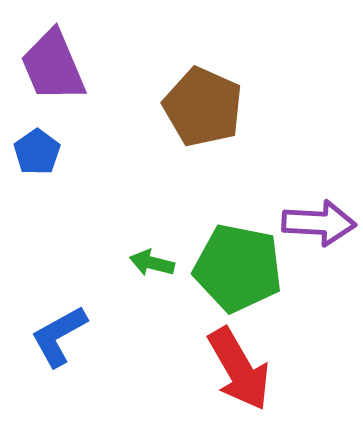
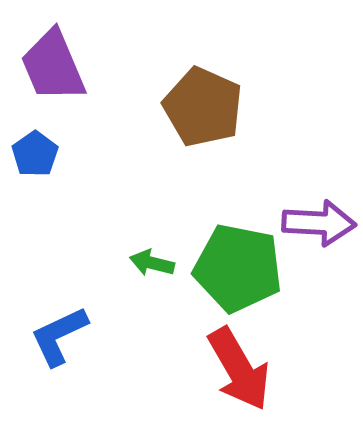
blue pentagon: moved 2 px left, 2 px down
blue L-shape: rotated 4 degrees clockwise
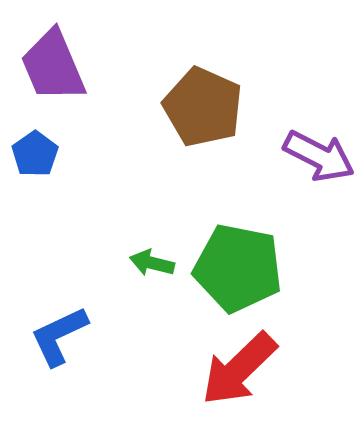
purple arrow: moved 67 px up; rotated 24 degrees clockwise
red arrow: rotated 76 degrees clockwise
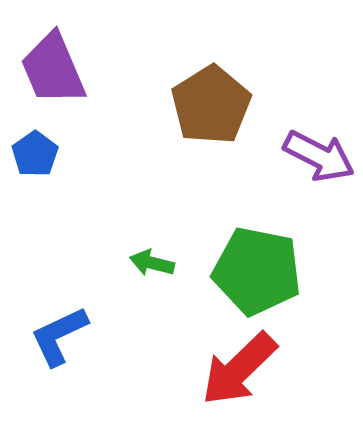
purple trapezoid: moved 3 px down
brown pentagon: moved 8 px right, 2 px up; rotated 16 degrees clockwise
green pentagon: moved 19 px right, 3 px down
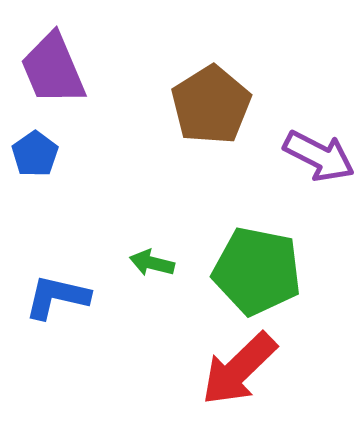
blue L-shape: moved 2 px left, 39 px up; rotated 38 degrees clockwise
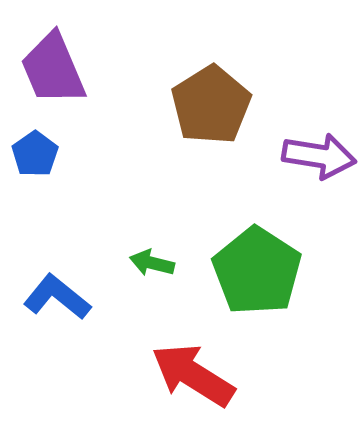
purple arrow: rotated 18 degrees counterclockwise
green pentagon: rotated 22 degrees clockwise
blue L-shape: rotated 26 degrees clockwise
red arrow: moved 46 px left, 6 px down; rotated 76 degrees clockwise
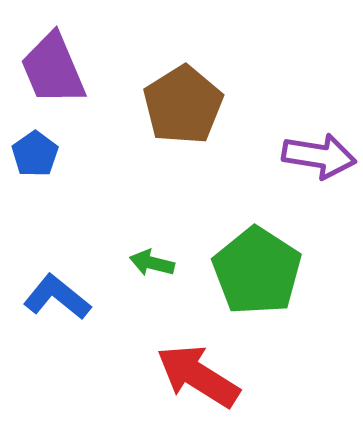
brown pentagon: moved 28 px left
red arrow: moved 5 px right, 1 px down
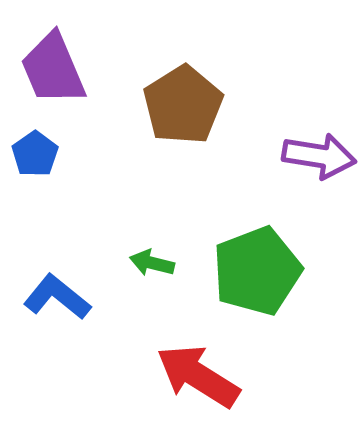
green pentagon: rotated 18 degrees clockwise
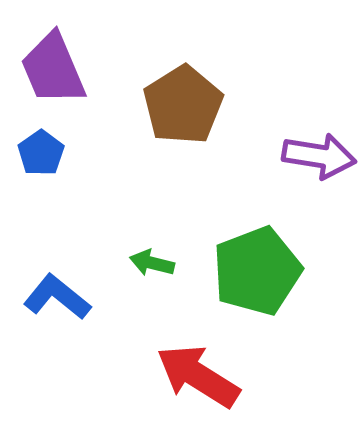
blue pentagon: moved 6 px right, 1 px up
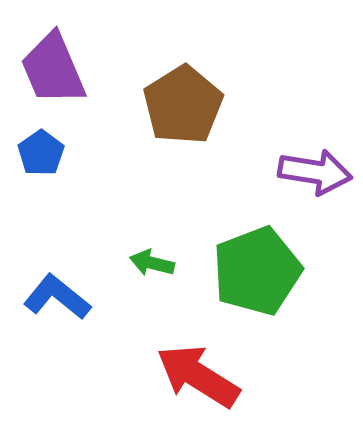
purple arrow: moved 4 px left, 16 px down
